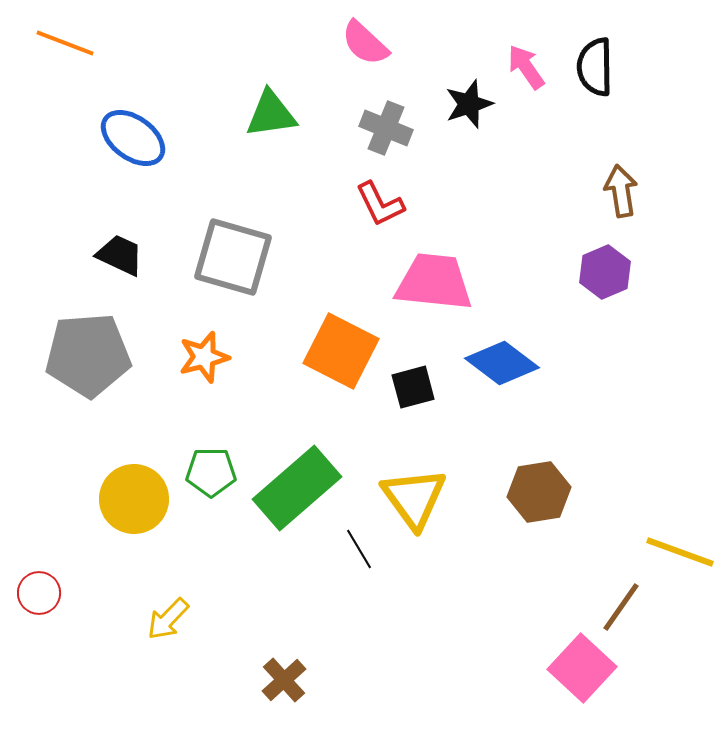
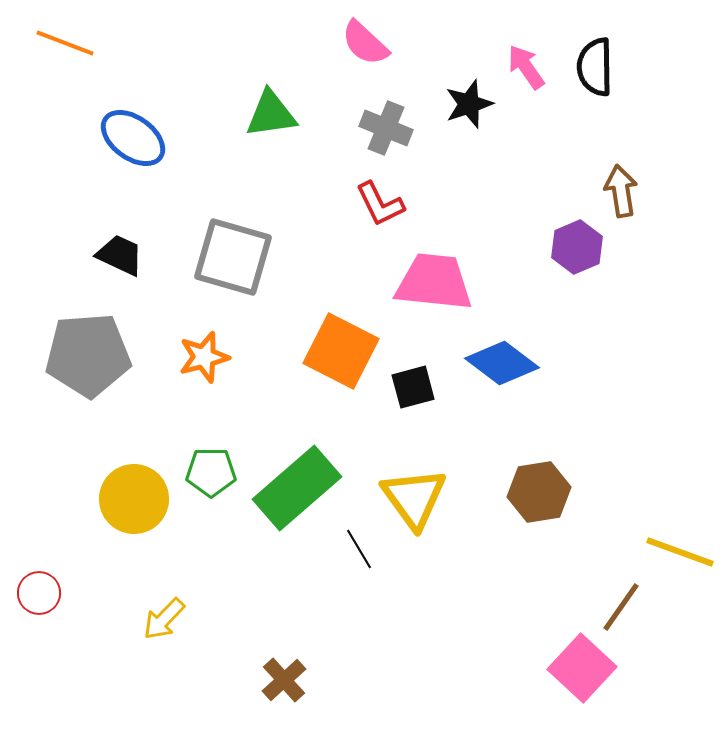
purple hexagon: moved 28 px left, 25 px up
yellow arrow: moved 4 px left
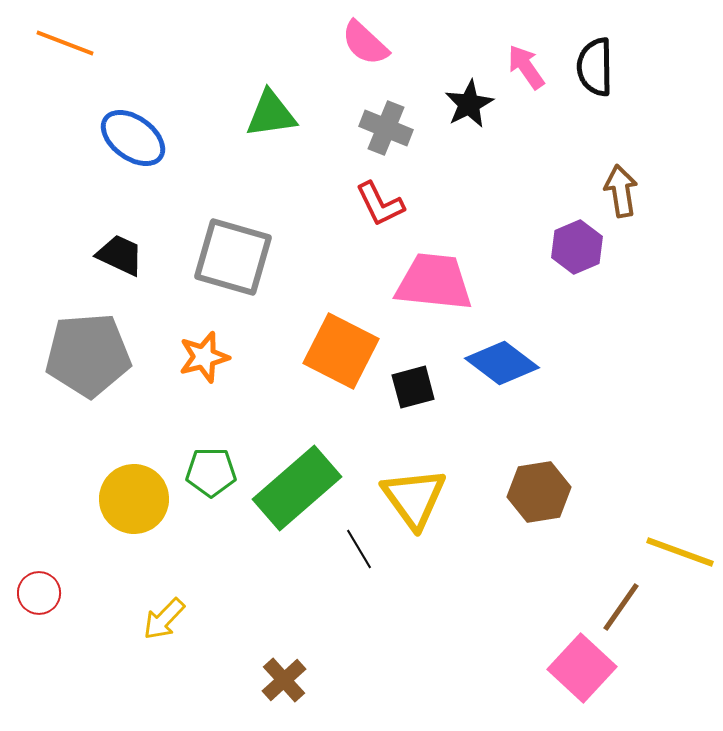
black star: rotated 9 degrees counterclockwise
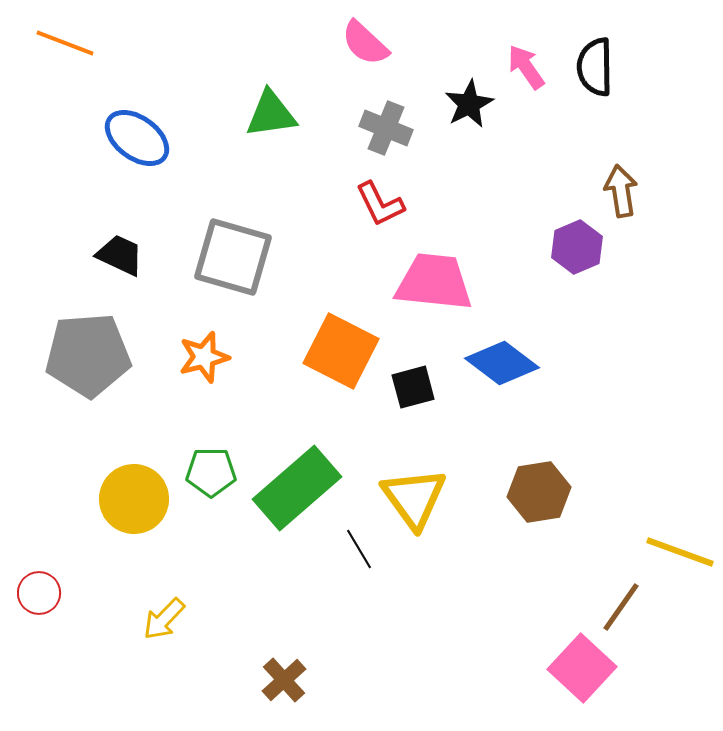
blue ellipse: moved 4 px right
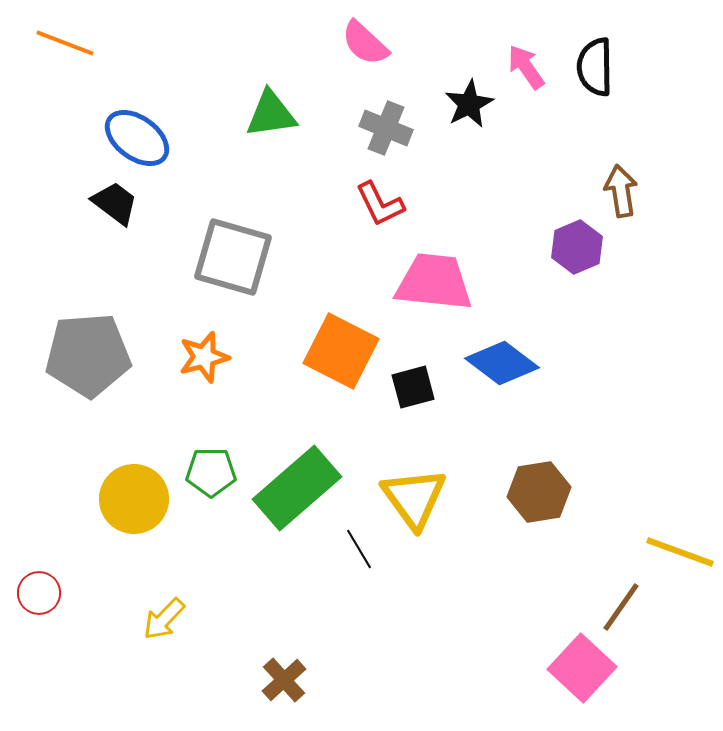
black trapezoid: moved 5 px left, 52 px up; rotated 12 degrees clockwise
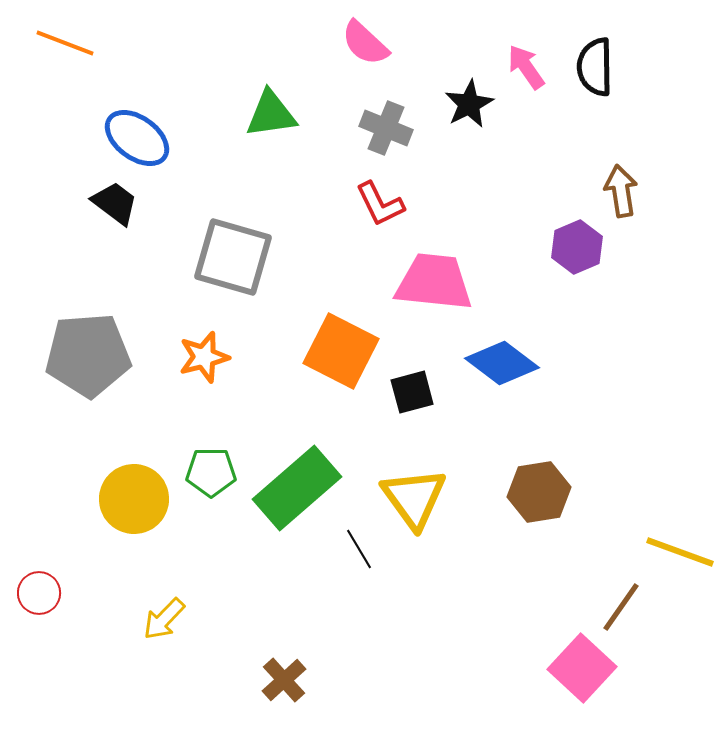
black square: moved 1 px left, 5 px down
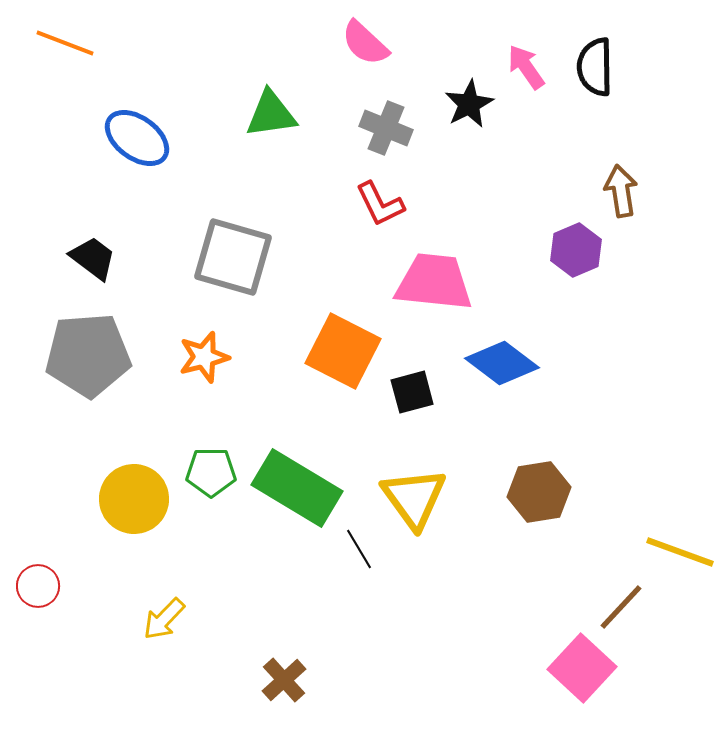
black trapezoid: moved 22 px left, 55 px down
purple hexagon: moved 1 px left, 3 px down
orange square: moved 2 px right
green rectangle: rotated 72 degrees clockwise
red circle: moved 1 px left, 7 px up
brown line: rotated 8 degrees clockwise
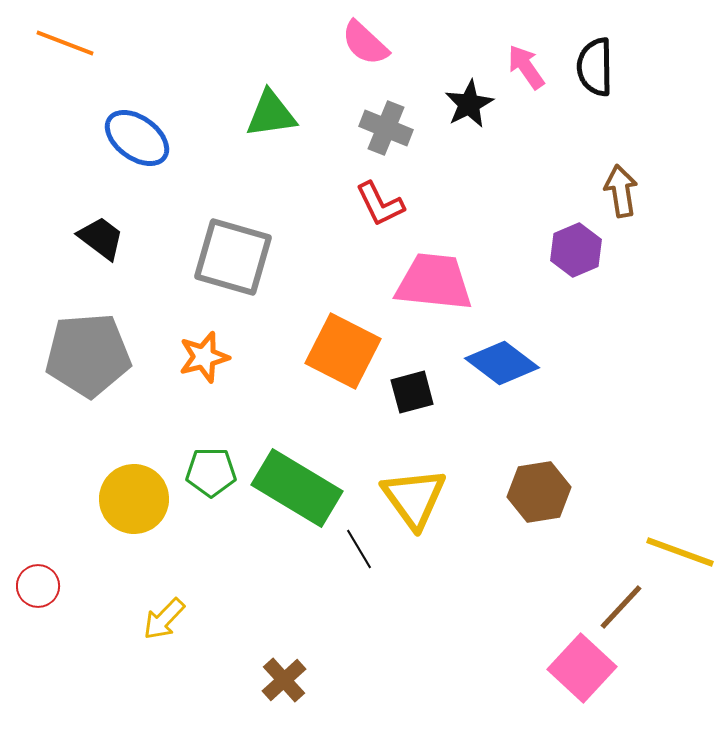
black trapezoid: moved 8 px right, 20 px up
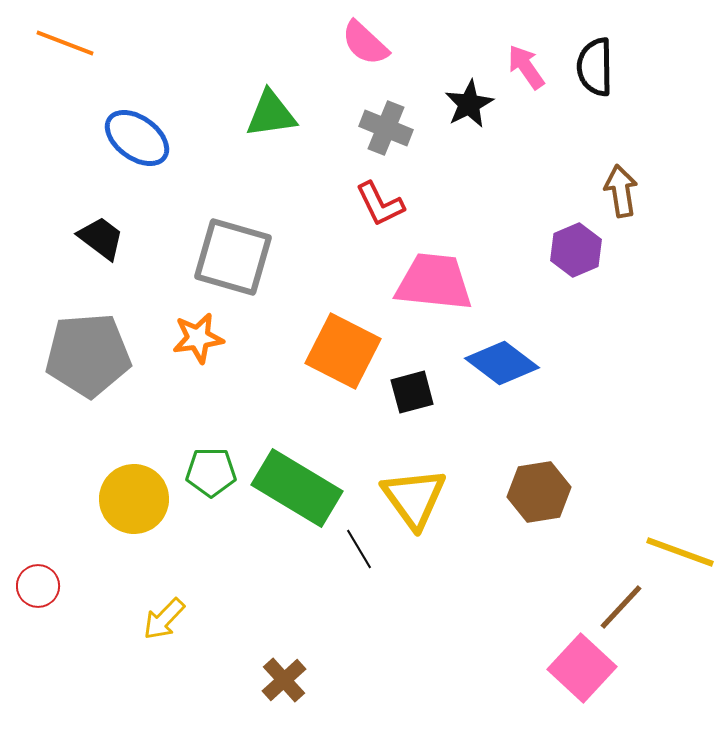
orange star: moved 6 px left, 19 px up; rotated 6 degrees clockwise
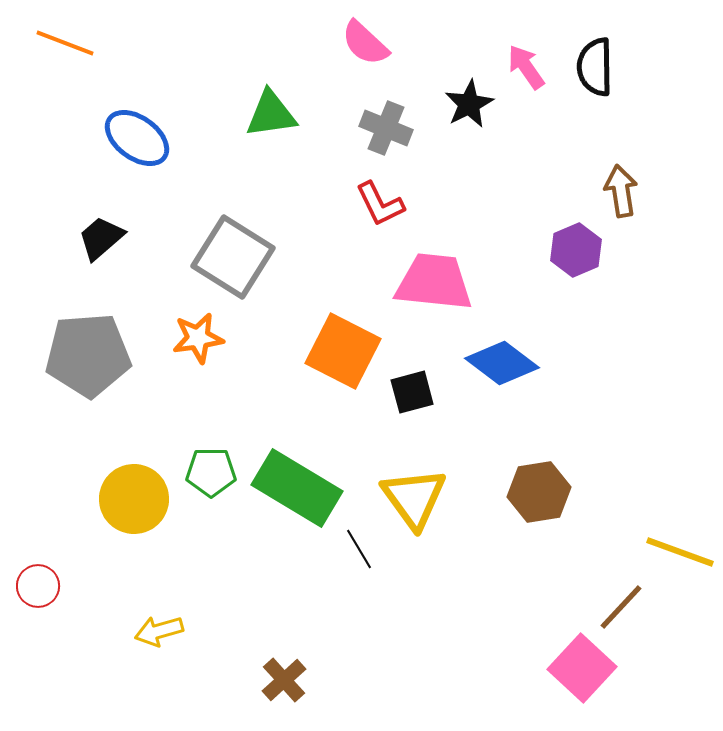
black trapezoid: rotated 78 degrees counterclockwise
gray square: rotated 16 degrees clockwise
yellow arrow: moved 5 px left, 12 px down; rotated 30 degrees clockwise
